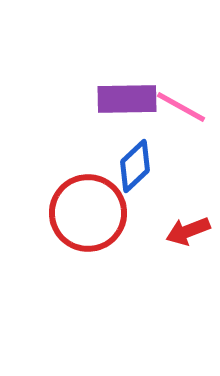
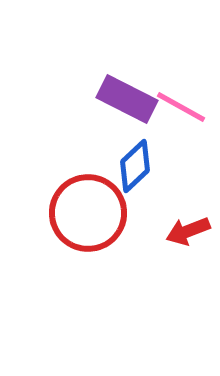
purple rectangle: rotated 28 degrees clockwise
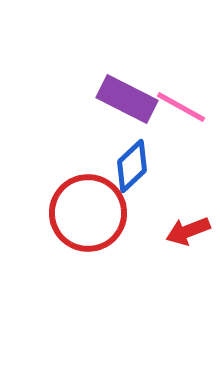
blue diamond: moved 3 px left
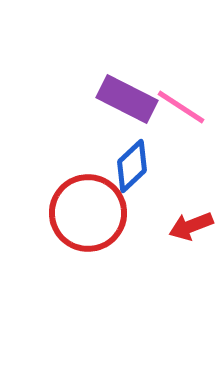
pink line: rotated 4 degrees clockwise
red arrow: moved 3 px right, 5 px up
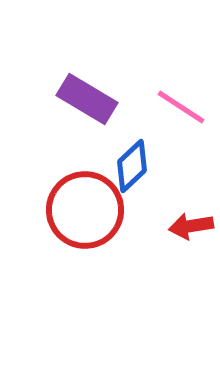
purple rectangle: moved 40 px left; rotated 4 degrees clockwise
red circle: moved 3 px left, 3 px up
red arrow: rotated 12 degrees clockwise
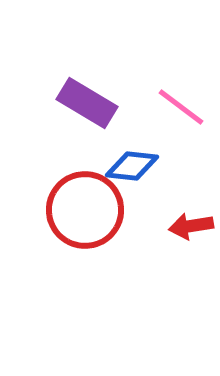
purple rectangle: moved 4 px down
pink line: rotated 4 degrees clockwise
blue diamond: rotated 50 degrees clockwise
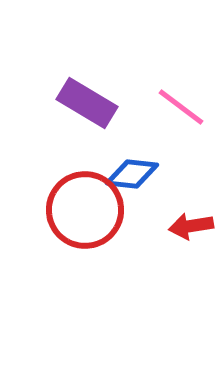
blue diamond: moved 8 px down
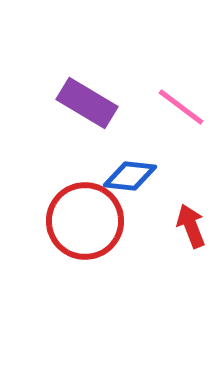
blue diamond: moved 2 px left, 2 px down
red circle: moved 11 px down
red arrow: rotated 78 degrees clockwise
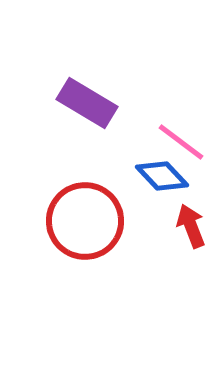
pink line: moved 35 px down
blue diamond: moved 32 px right; rotated 40 degrees clockwise
